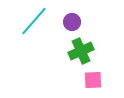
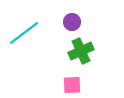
cyan line: moved 10 px left, 12 px down; rotated 12 degrees clockwise
pink square: moved 21 px left, 5 px down
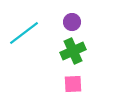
green cross: moved 8 px left
pink square: moved 1 px right, 1 px up
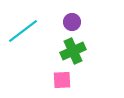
cyan line: moved 1 px left, 2 px up
pink square: moved 11 px left, 4 px up
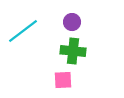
green cross: rotated 30 degrees clockwise
pink square: moved 1 px right
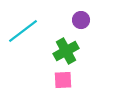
purple circle: moved 9 px right, 2 px up
green cross: moved 7 px left; rotated 35 degrees counterclockwise
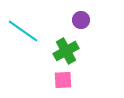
cyan line: rotated 72 degrees clockwise
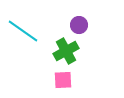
purple circle: moved 2 px left, 5 px down
